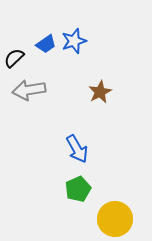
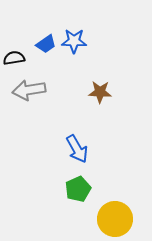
blue star: rotated 20 degrees clockwise
black semicircle: rotated 35 degrees clockwise
brown star: rotated 30 degrees clockwise
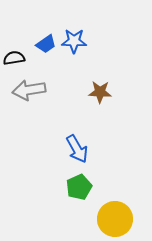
green pentagon: moved 1 px right, 2 px up
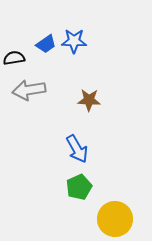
brown star: moved 11 px left, 8 px down
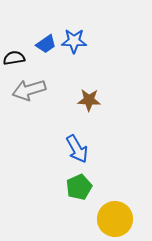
gray arrow: rotated 8 degrees counterclockwise
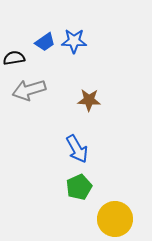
blue trapezoid: moved 1 px left, 2 px up
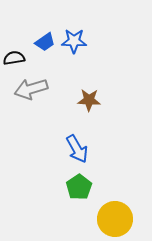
gray arrow: moved 2 px right, 1 px up
green pentagon: rotated 10 degrees counterclockwise
